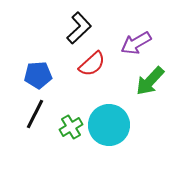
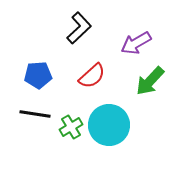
red semicircle: moved 12 px down
black line: rotated 72 degrees clockwise
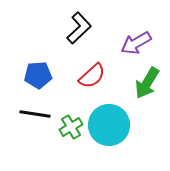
green arrow: moved 3 px left, 2 px down; rotated 12 degrees counterclockwise
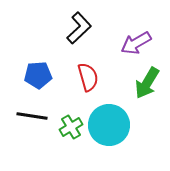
red semicircle: moved 4 px left, 1 px down; rotated 64 degrees counterclockwise
black line: moved 3 px left, 2 px down
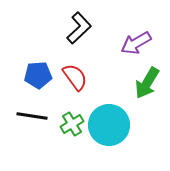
red semicircle: moved 13 px left; rotated 20 degrees counterclockwise
green cross: moved 1 px right, 3 px up
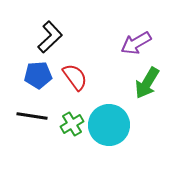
black L-shape: moved 29 px left, 9 px down
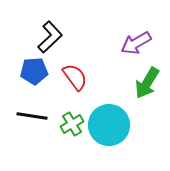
blue pentagon: moved 4 px left, 4 px up
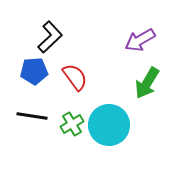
purple arrow: moved 4 px right, 3 px up
